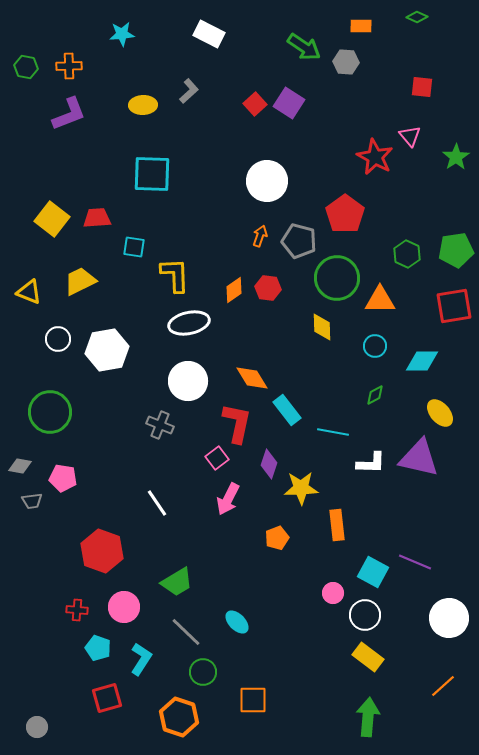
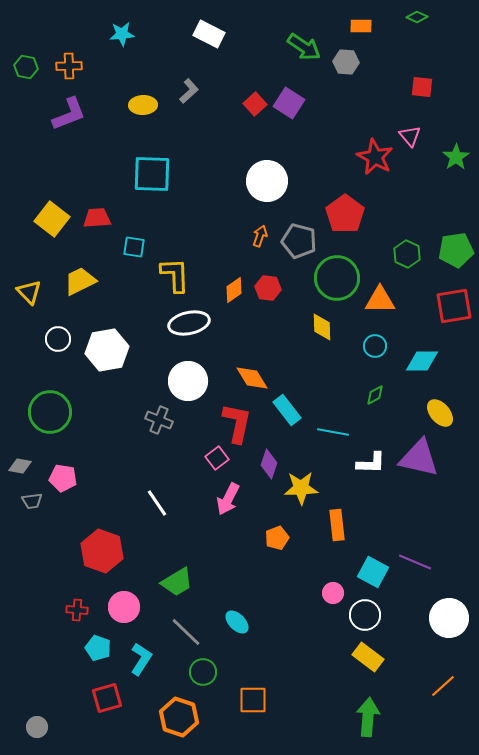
yellow triangle at (29, 292): rotated 24 degrees clockwise
gray cross at (160, 425): moved 1 px left, 5 px up
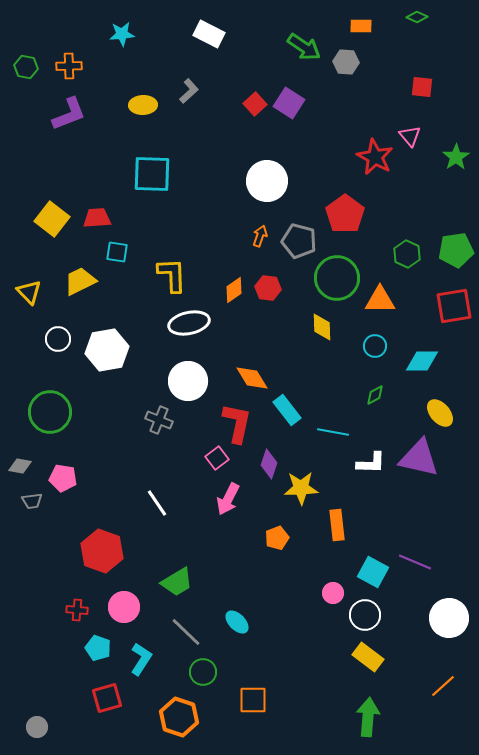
cyan square at (134, 247): moved 17 px left, 5 px down
yellow L-shape at (175, 275): moved 3 px left
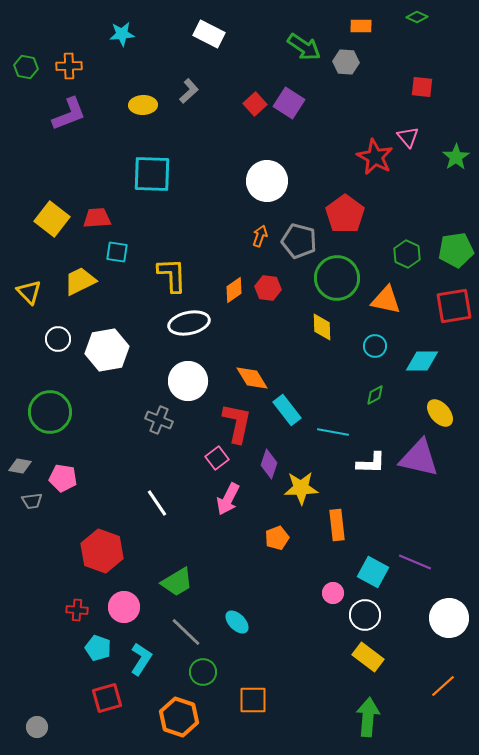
pink triangle at (410, 136): moved 2 px left, 1 px down
orange triangle at (380, 300): moved 6 px right; rotated 12 degrees clockwise
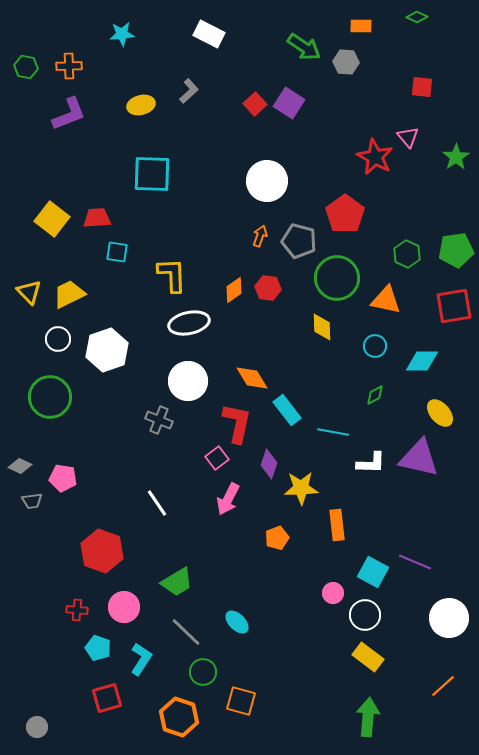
yellow ellipse at (143, 105): moved 2 px left; rotated 12 degrees counterclockwise
yellow trapezoid at (80, 281): moved 11 px left, 13 px down
white hexagon at (107, 350): rotated 9 degrees counterclockwise
green circle at (50, 412): moved 15 px up
gray diamond at (20, 466): rotated 15 degrees clockwise
orange square at (253, 700): moved 12 px left, 1 px down; rotated 16 degrees clockwise
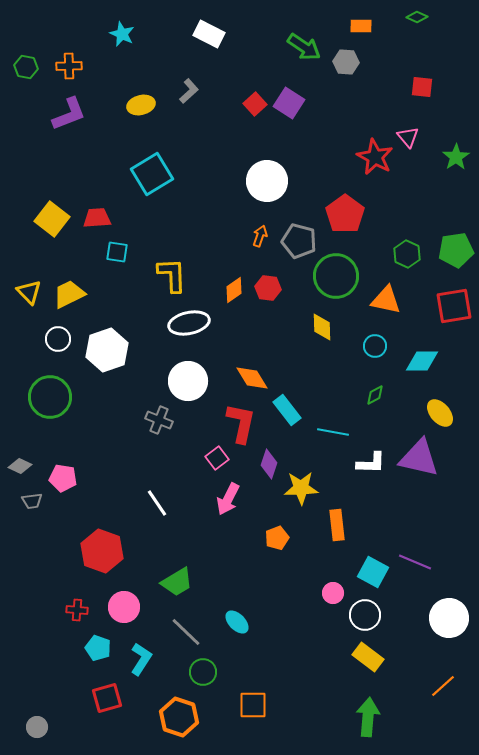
cyan star at (122, 34): rotated 30 degrees clockwise
cyan square at (152, 174): rotated 33 degrees counterclockwise
green circle at (337, 278): moved 1 px left, 2 px up
red L-shape at (237, 423): moved 4 px right
orange square at (241, 701): moved 12 px right, 4 px down; rotated 16 degrees counterclockwise
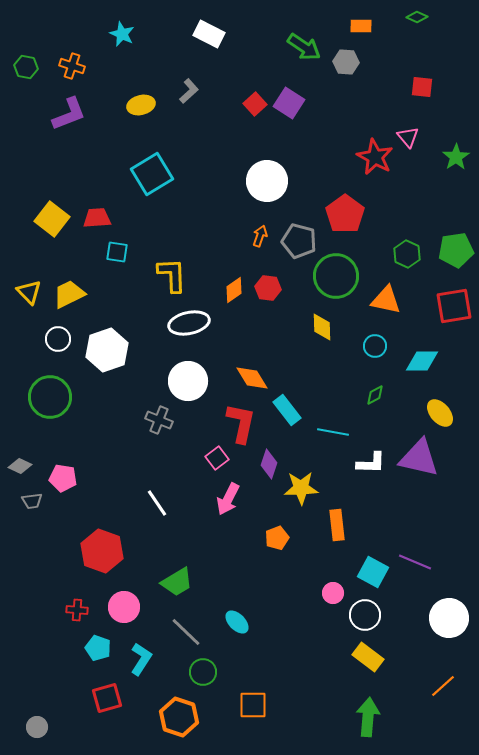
orange cross at (69, 66): moved 3 px right; rotated 20 degrees clockwise
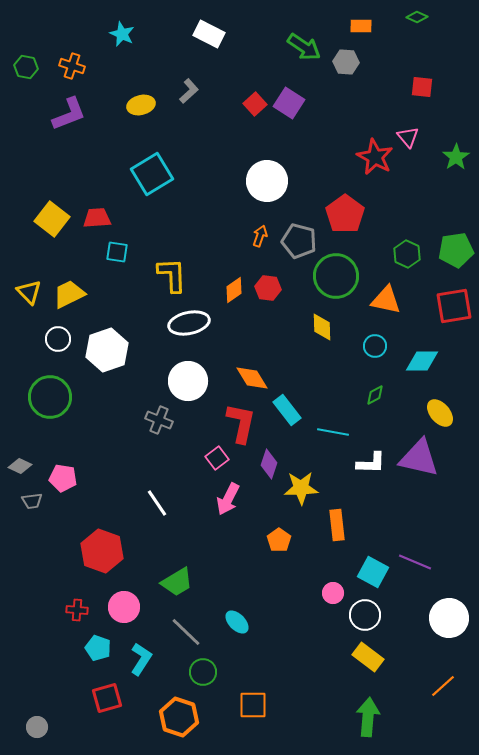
orange pentagon at (277, 538): moved 2 px right, 2 px down; rotated 15 degrees counterclockwise
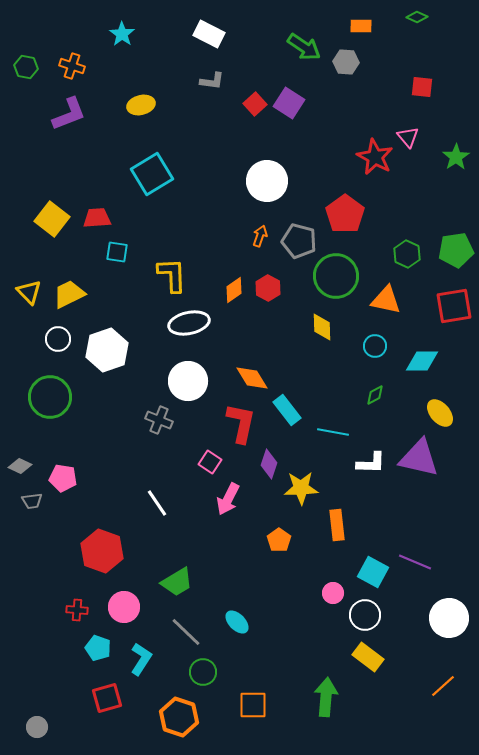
cyan star at (122, 34): rotated 10 degrees clockwise
gray L-shape at (189, 91): moved 23 px right, 10 px up; rotated 50 degrees clockwise
red hexagon at (268, 288): rotated 20 degrees clockwise
pink square at (217, 458): moved 7 px left, 4 px down; rotated 20 degrees counterclockwise
green arrow at (368, 717): moved 42 px left, 20 px up
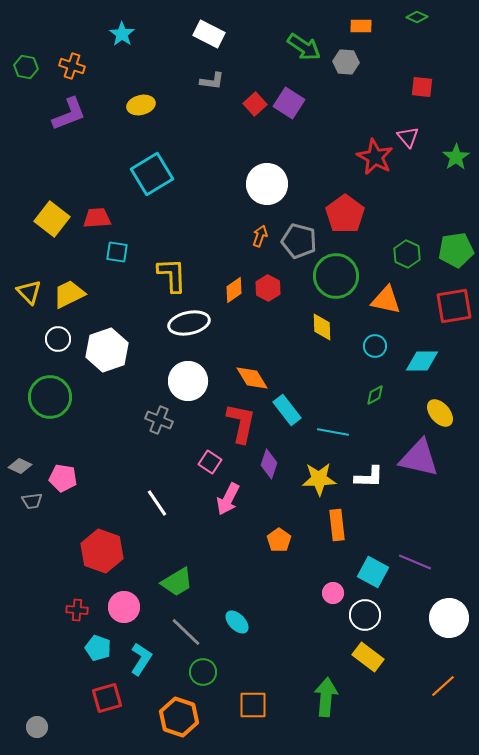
white circle at (267, 181): moved 3 px down
white L-shape at (371, 463): moved 2 px left, 14 px down
yellow star at (301, 488): moved 18 px right, 9 px up
